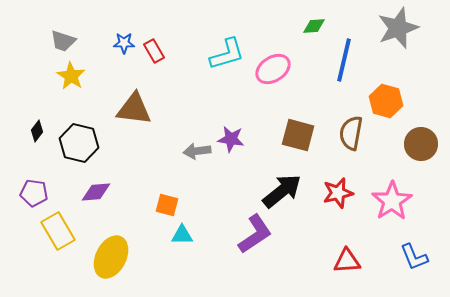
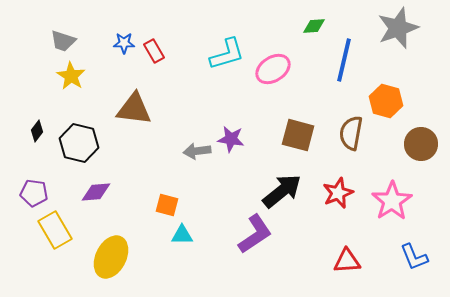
red star: rotated 8 degrees counterclockwise
yellow rectangle: moved 3 px left, 1 px up
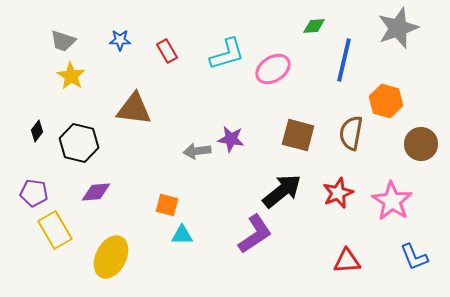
blue star: moved 4 px left, 3 px up
red rectangle: moved 13 px right
pink star: rotated 6 degrees counterclockwise
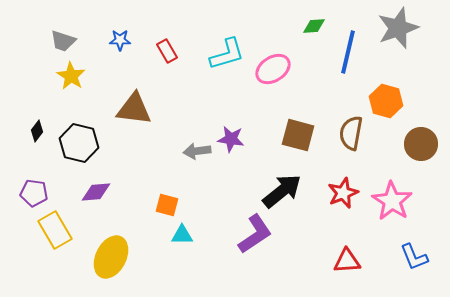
blue line: moved 4 px right, 8 px up
red star: moved 5 px right
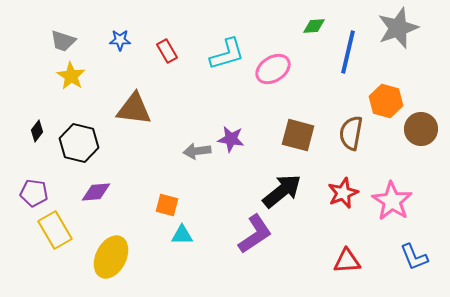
brown circle: moved 15 px up
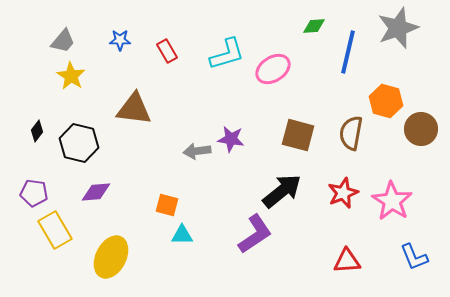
gray trapezoid: rotated 68 degrees counterclockwise
